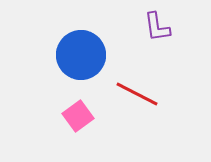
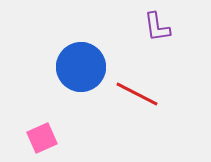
blue circle: moved 12 px down
pink square: moved 36 px left, 22 px down; rotated 12 degrees clockwise
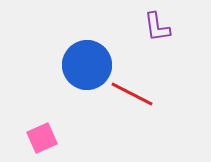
blue circle: moved 6 px right, 2 px up
red line: moved 5 px left
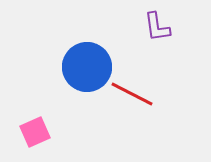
blue circle: moved 2 px down
pink square: moved 7 px left, 6 px up
